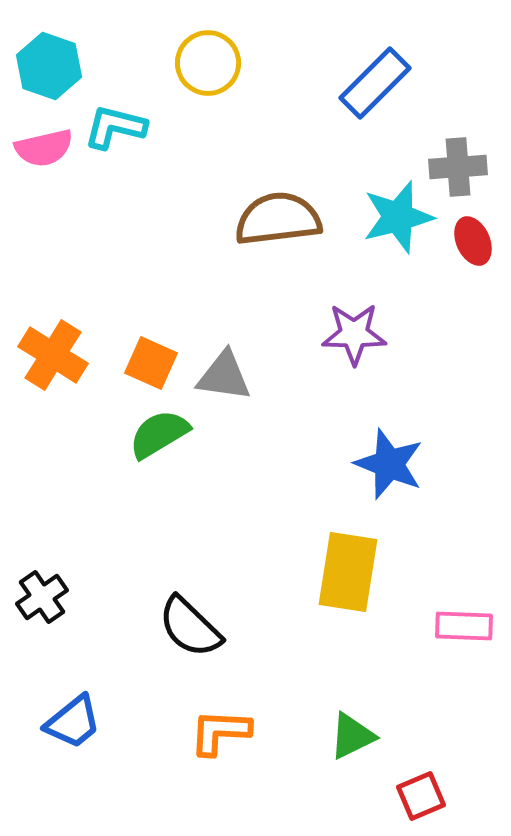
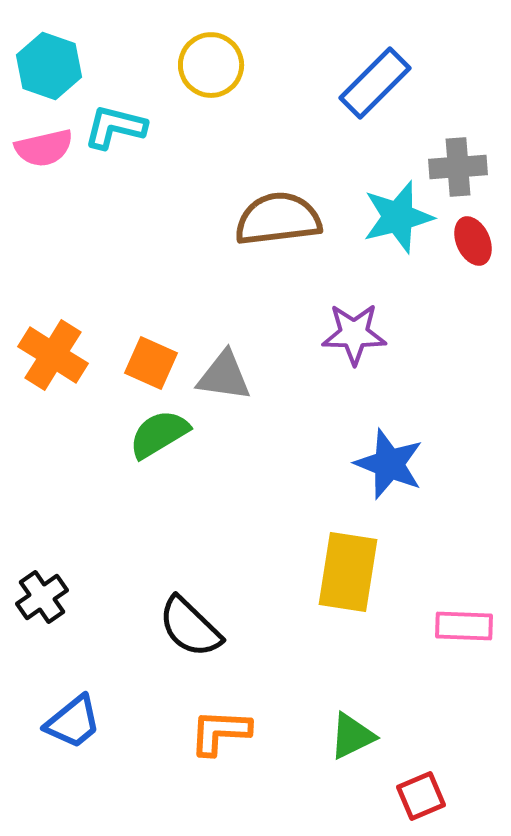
yellow circle: moved 3 px right, 2 px down
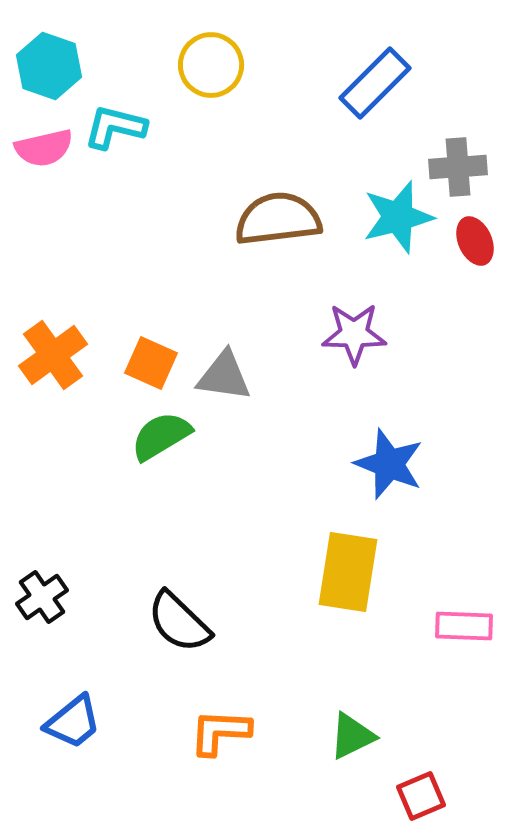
red ellipse: moved 2 px right
orange cross: rotated 22 degrees clockwise
green semicircle: moved 2 px right, 2 px down
black semicircle: moved 11 px left, 5 px up
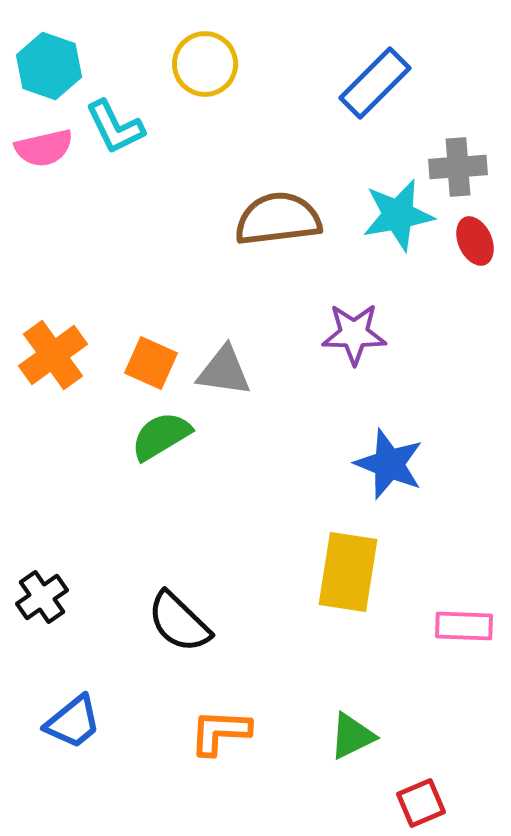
yellow circle: moved 6 px left, 1 px up
cyan L-shape: rotated 130 degrees counterclockwise
cyan star: moved 2 px up; rotated 4 degrees clockwise
gray triangle: moved 5 px up
red square: moved 7 px down
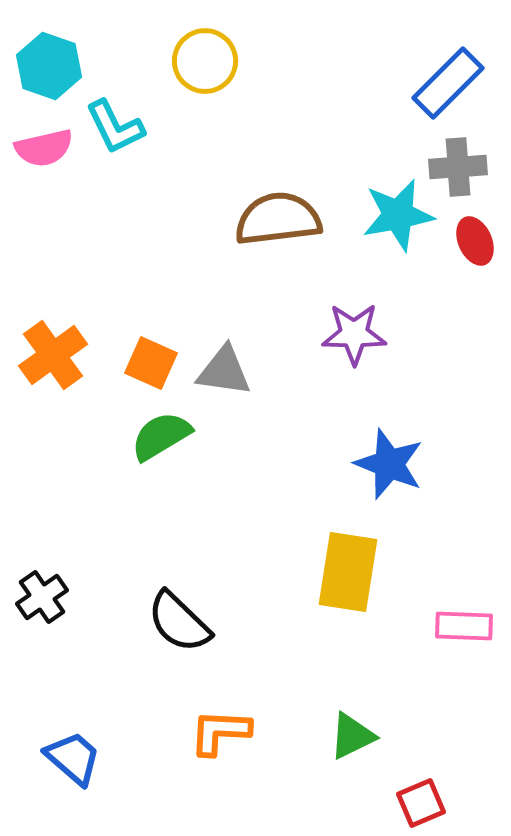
yellow circle: moved 3 px up
blue rectangle: moved 73 px right
blue trapezoid: moved 36 px down; rotated 100 degrees counterclockwise
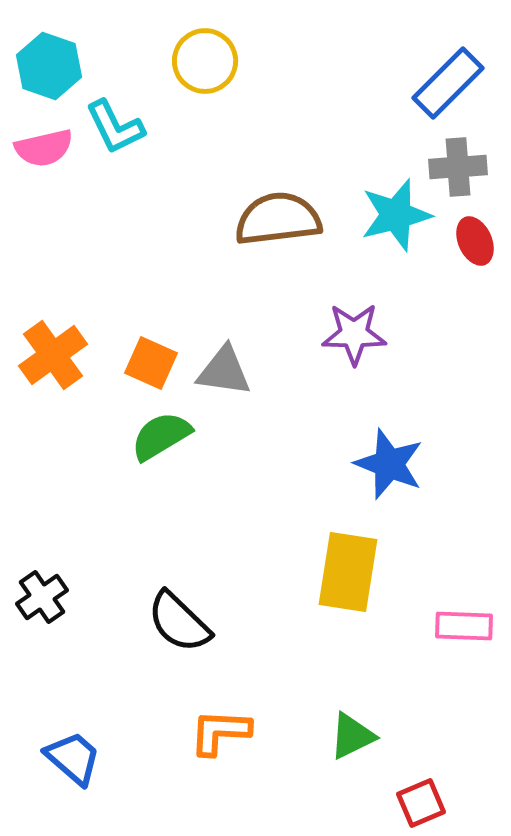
cyan star: moved 2 px left; rotated 4 degrees counterclockwise
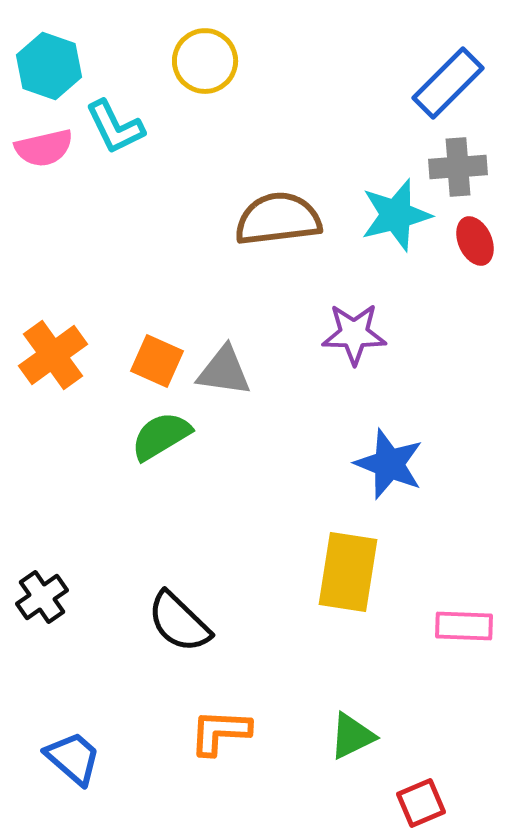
orange square: moved 6 px right, 2 px up
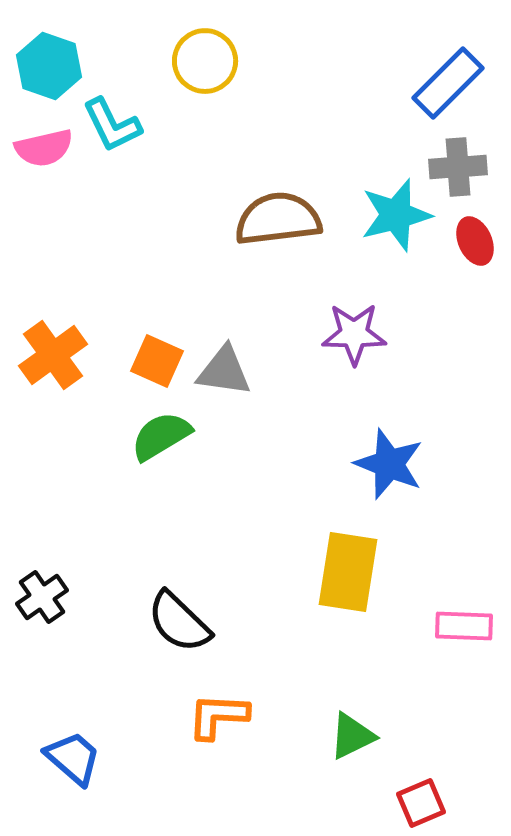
cyan L-shape: moved 3 px left, 2 px up
orange L-shape: moved 2 px left, 16 px up
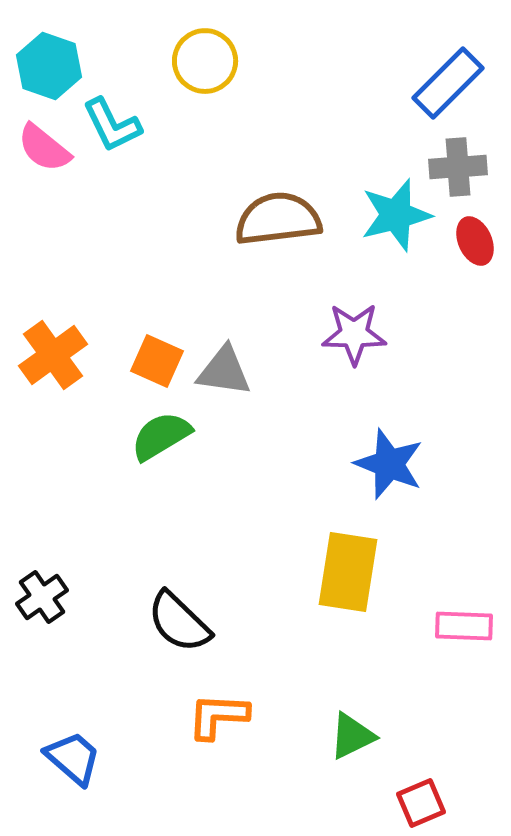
pink semicircle: rotated 52 degrees clockwise
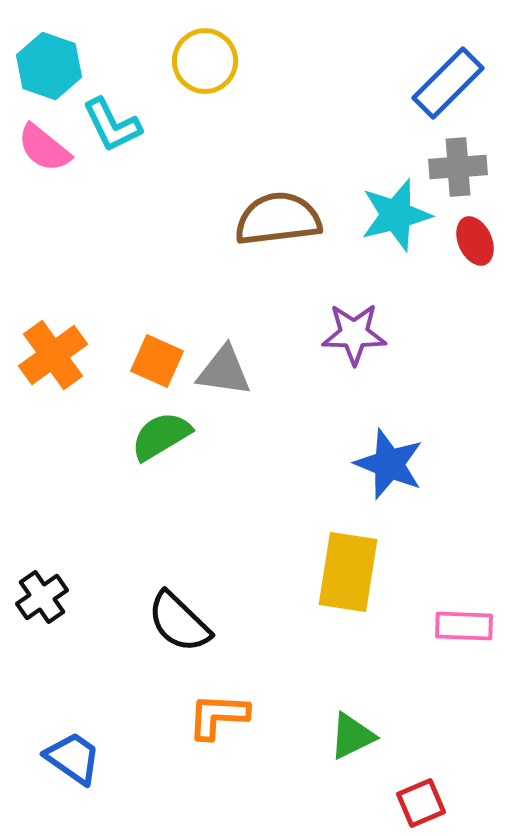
blue trapezoid: rotated 6 degrees counterclockwise
